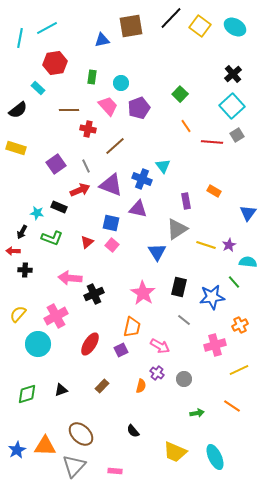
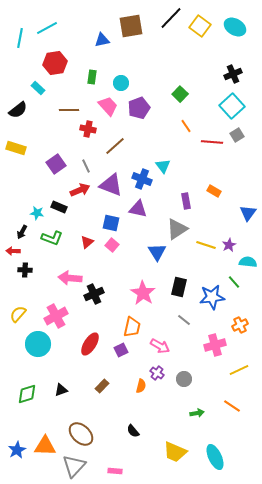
black cross at (233, 74): rotated 18 degrees clockwise
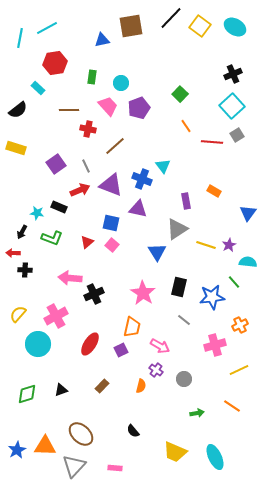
red arrow at (13, 251): moved 2 px down
purple cross at (157, 373): moved 1 px left, 3 px up
pink rectangle at (115, 471): moved 3 px up
